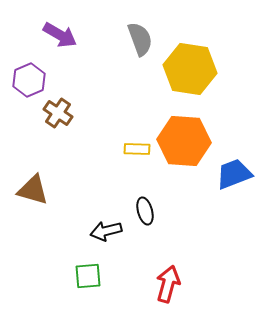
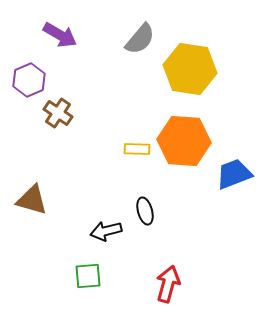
gray semicircle: rotated 60 degrees clockwise
brown triangle: moved 1 px left, 10 px down
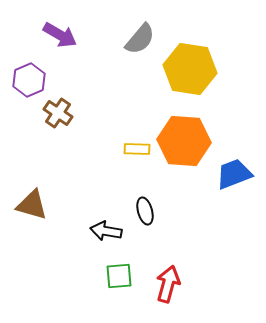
brown triangle: moved 5 px down
black arrow: rotated 24 degrees clockwise
green square: moved 31 px right
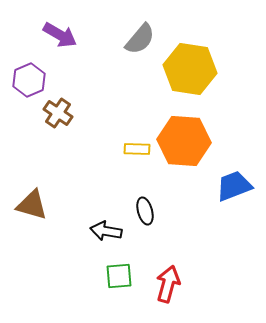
blue trapezoid: moved 12 px down
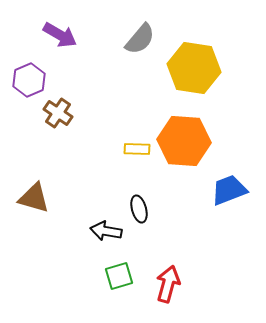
yellow hexagon: moved 4 px right, 1 px up
blue trapezoid: moved 5 px left, 4 px down
brown triangle: moved 2 px right, 7 px up
black ellipse: moved 6 px left, 2 px up
green square: rotated 12 degrees counterclockwise
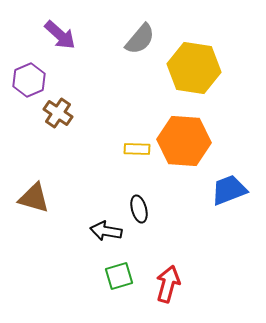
purple arrow: rotated 12 degrees clockwise
